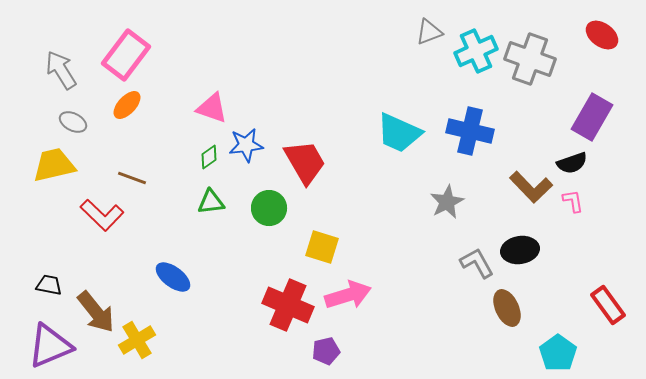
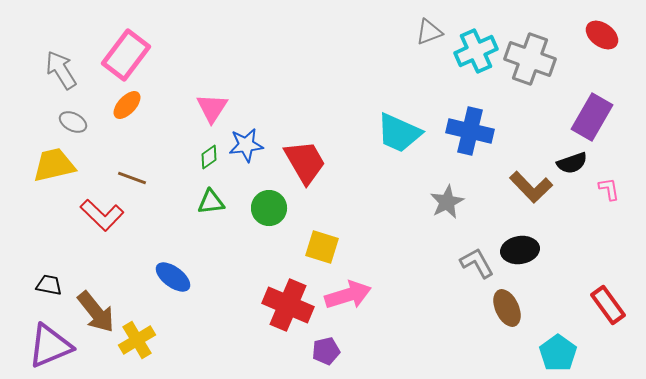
pink triangle: rotated 44 degrees clockwise
pink L-shape: moved 36 px right, 12 px up
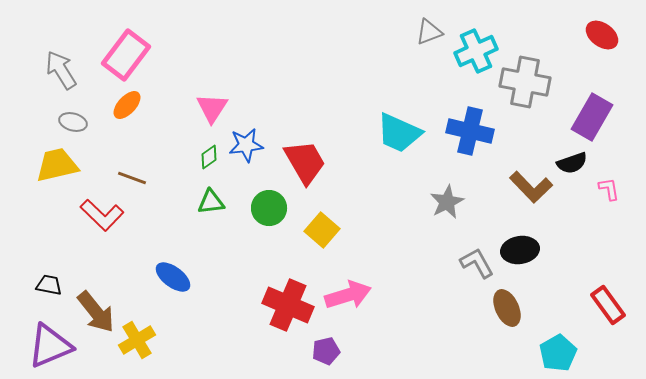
gray cross: moved 5 px left, 23 px down; rotated 9 degrees counterclockwise
gray ellipse: rotated 12 degrees counterclockwise
yellow trapezoid: moved 3 px right
yellow square: moved 17 px up; rotated 24 degrees clockwise
cyan pentagon: rotated 6 degrees clockwise
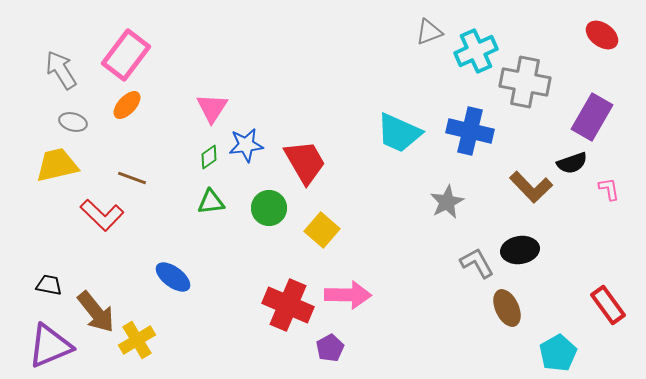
pink arrow: rotated 18 degrees clockwise
purple pentagon: moved 4 px right, 3 px up; rotated 16 degrees counterclockwise
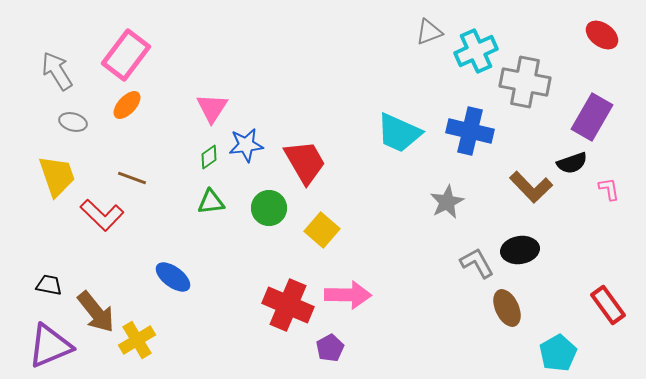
gray arrow: moved 4 px left, 1 px down
yellow trapezoid: moved 11 px down; rotated 84 degrees clockwise
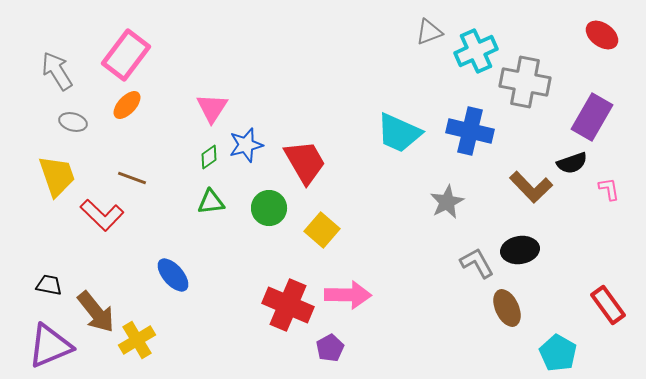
blue star: rotated 8 degrees counterclockwise
blue ellipse: moved 2 px up; rotated 12 degrees clockwise
cyan pentagon: rotated 12 degrees counterclockwise
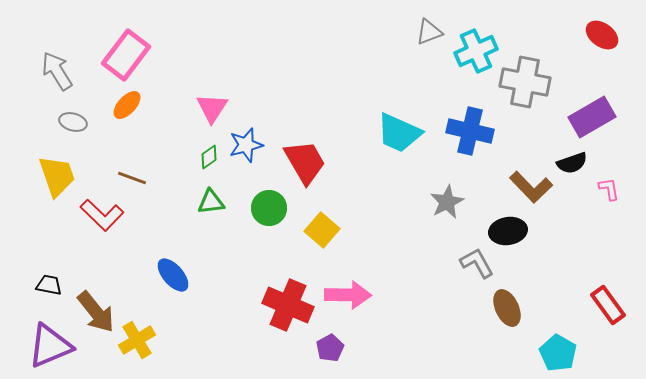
purple rectangle: rotated 30 degrees clockwise
black ellipse: moved 12 px left, 19 px up
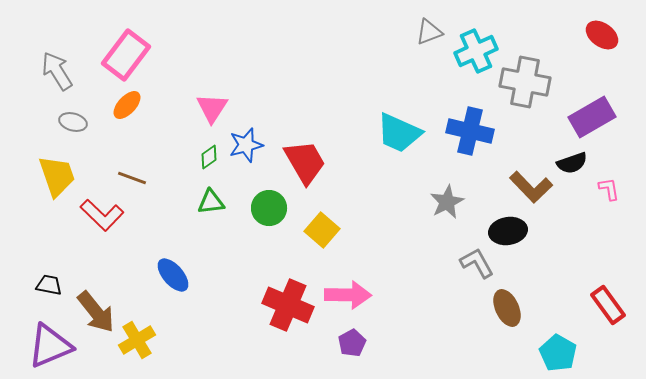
purple pentagon: moved 22 px right, 5 px up
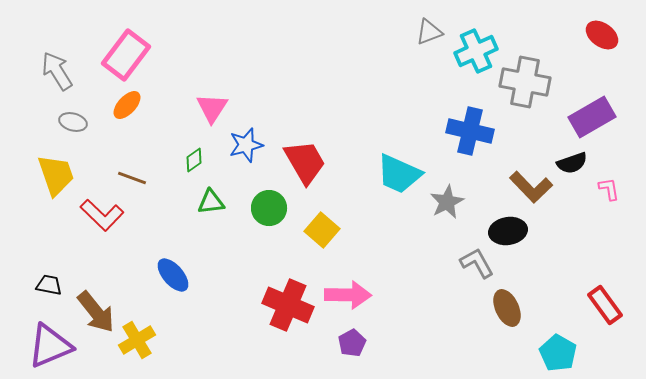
cyan trapezoid: moved 41 px down
green diamond: moved 15 px left, 3 px down
yellow trapezoid: moved 1 px left, 1 px up
red rectangle: moved 3 px left
